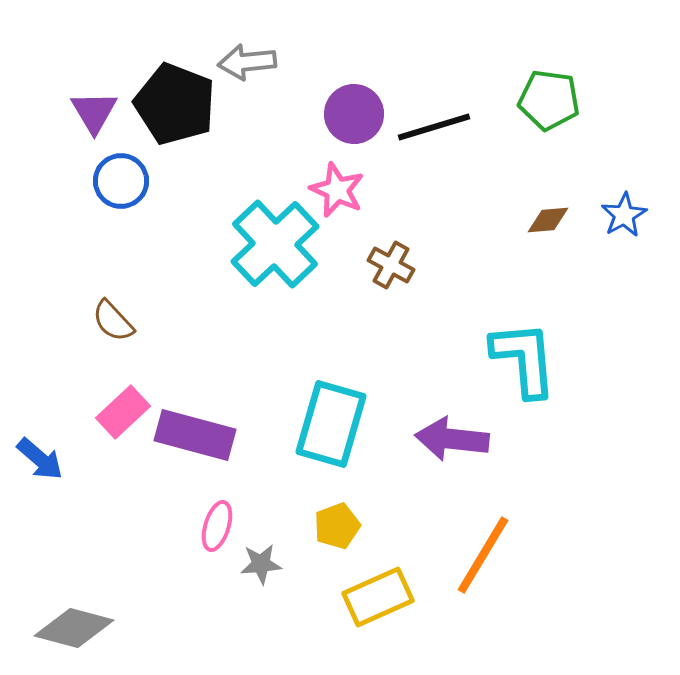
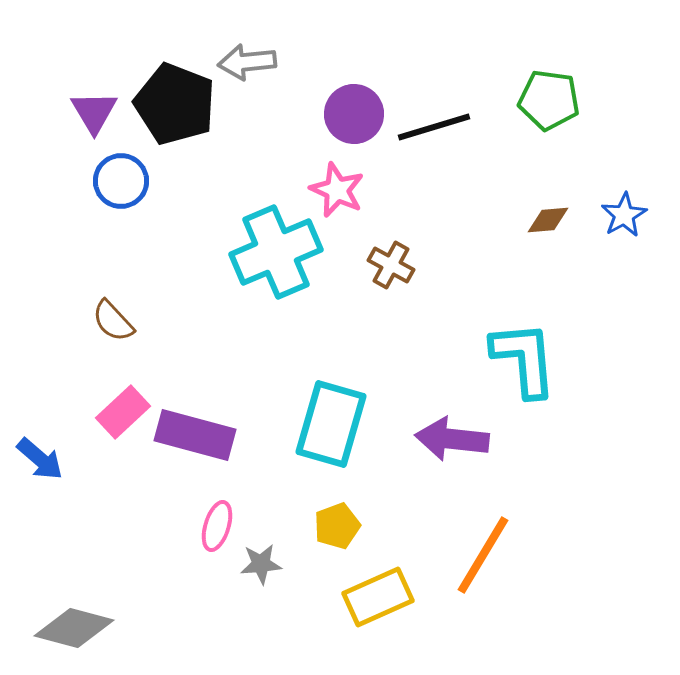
cyan cross: moved 1 px right, 8 px down; rotated 20 degrees clockwise
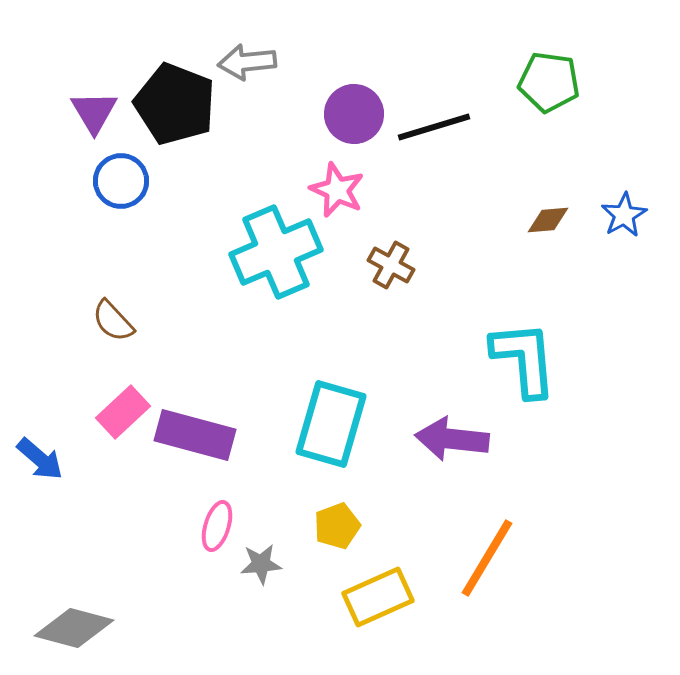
green pentagon: moved 18 px up
orange line: moved 4 px right, 3 px down
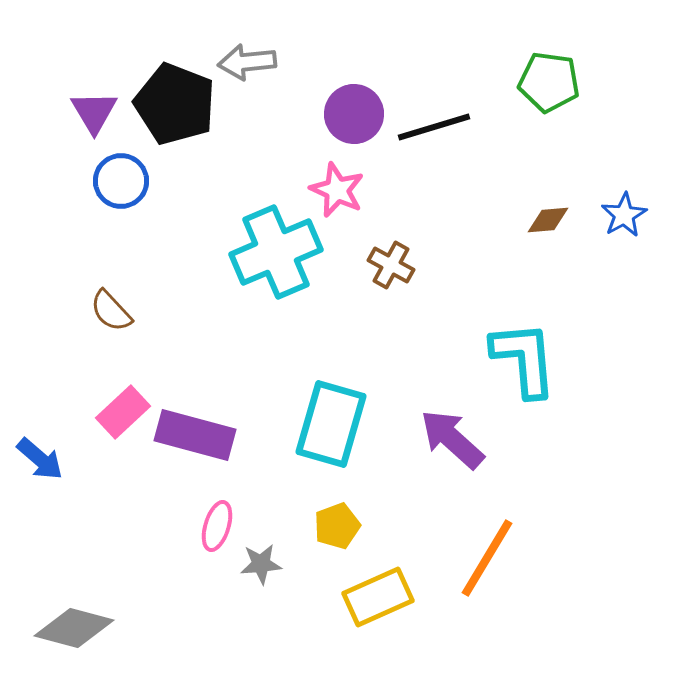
brown semicircle: moved 2 px left, 10 px up
purple arrow: rotated 36 degrees clockwise
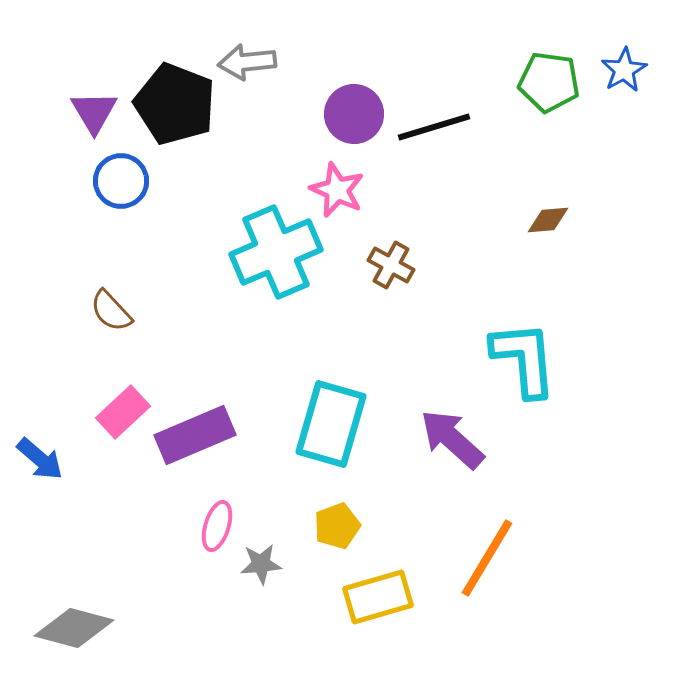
blue star: moved 145 px up
purple rectangle: rotated 38 degrees counterclockwise
yellow rectangle: rotated 8 degrees clockwise
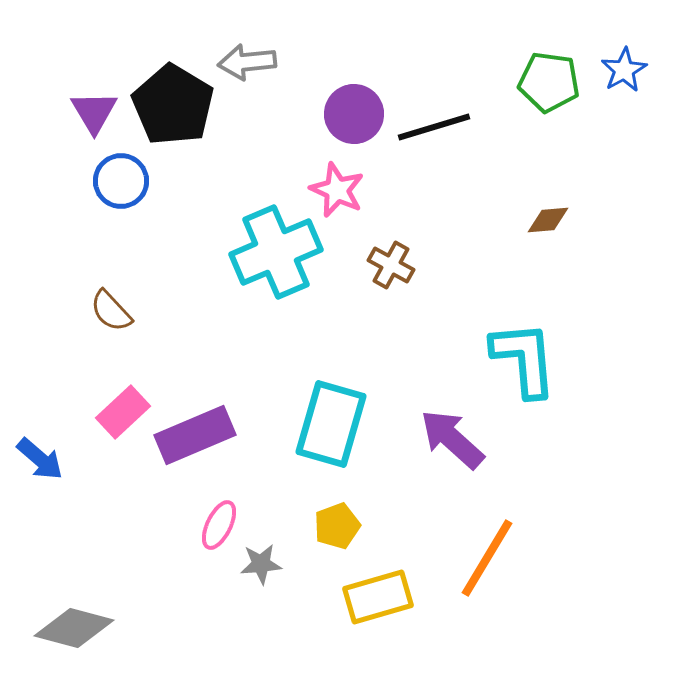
black pentagon: moved 2 px left, 1 px down; rotated 10 degrees clockwise
pink ellipse: moved 2 px right, 1 px up; rotated 9 degrees clockwise
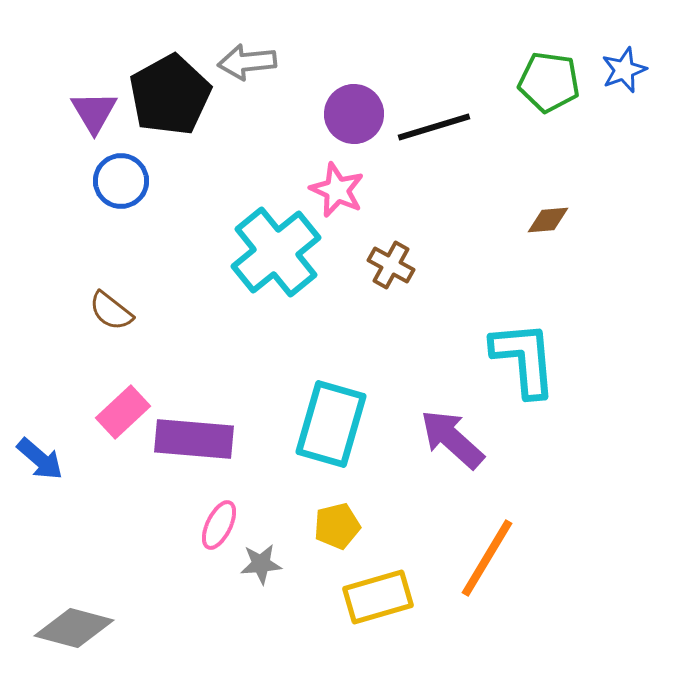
blue star: rotated 9 degrees clockwise
black pentagon: moved 3 px left, 10 px up; rotated 12 degrees clockwise
cyan cross: rotated 16 degrees counterclockwise
brown semicircle: rotated 9 degrees counterclockwise
purple rectangle: moved 1 px left, 4 px down; rotated 28 degrees clockwise
yellow pentagon: rotated 6 degrees clockwise
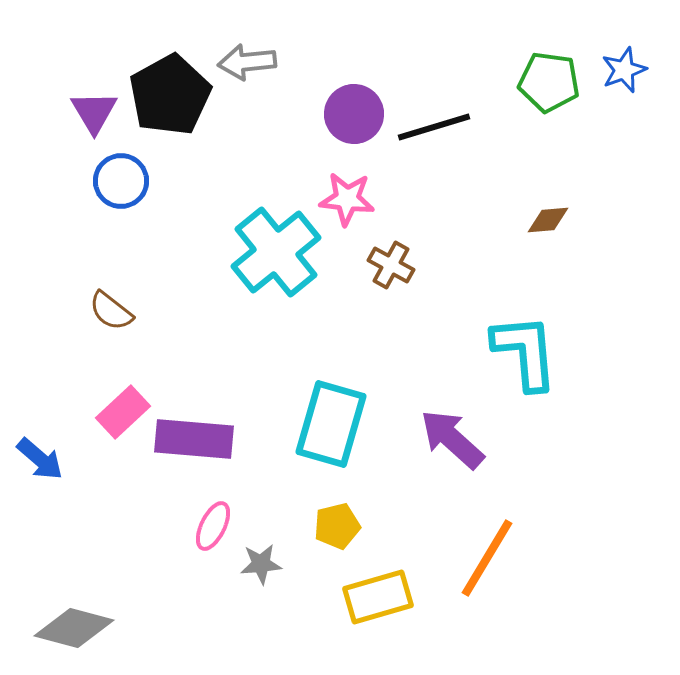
pink star: moved 10 px right, 9 px down; rotated 18 degrees counterclockwise
cyan L-shape: moved 1 px right, 7 px up
pink ellipse: moved 6 px left, 1 px down
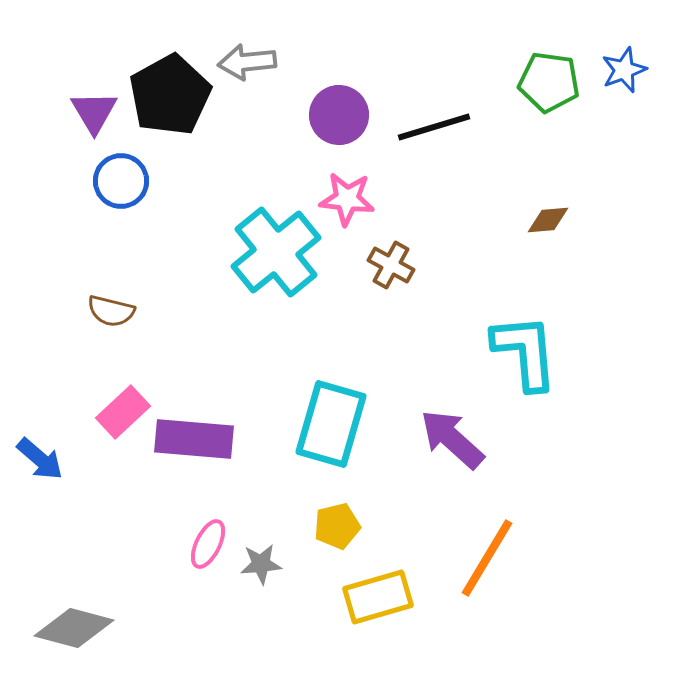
purple circle: moved 15 px left, 1 px down
brown semicircle: rotated 24 degrees counterclockwise
pink ellipse: moved 5 px left, 18 px down
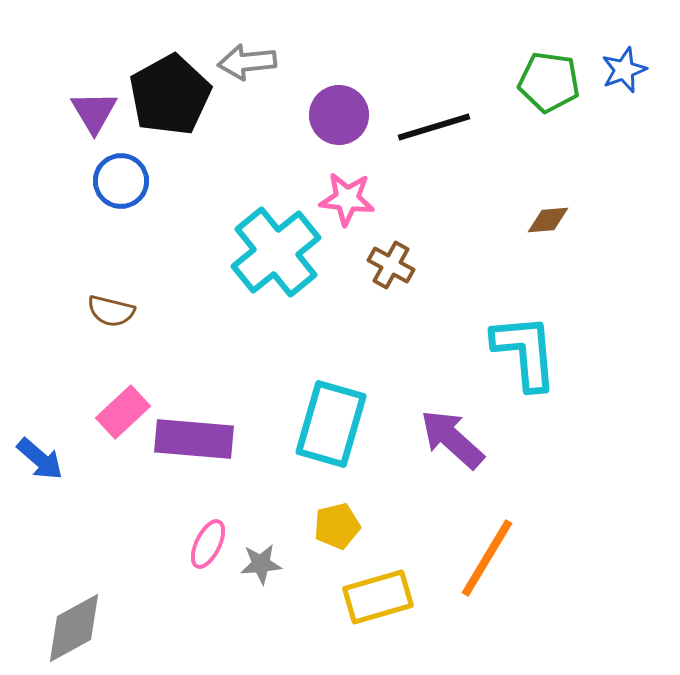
gray diamond: rotated 44 degrees counterclockwise
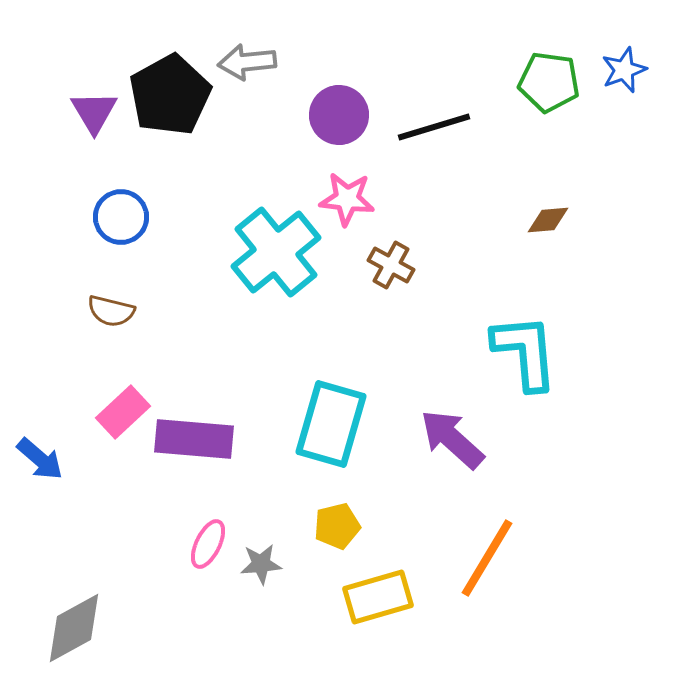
blue circle: moved 36 px down
